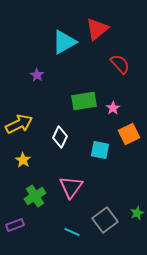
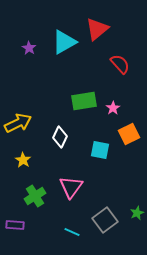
purple star: moved 8 px left, 27 px up
yellow arrow: moved 1 px left, 1 px up
purple rectangle: rotated 24 degrees clockwise
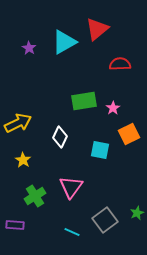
red semicircle: rotated 50 degrees counterclockwise
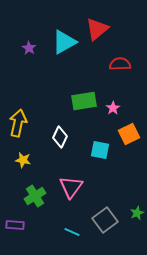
yellow arrow: rotated 52 degrees counterclockwise
yellow star: rotated 21 degrees counterclockwise
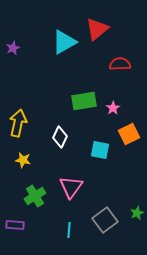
purple star: moved 16 px left; rotated 16 degrees clockwise
cyan line: moved 3 px left, 2 px up; rotated 70 degrees clockwise
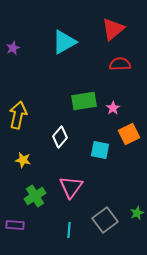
red triangle: moved 16 px right
yellow arrow: moved 8 px up
white diamond: rotated 15 degrees clockwise
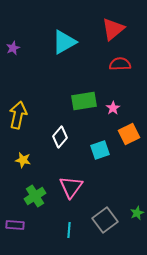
cyan square: rotated 30 degrees counterclockwise
